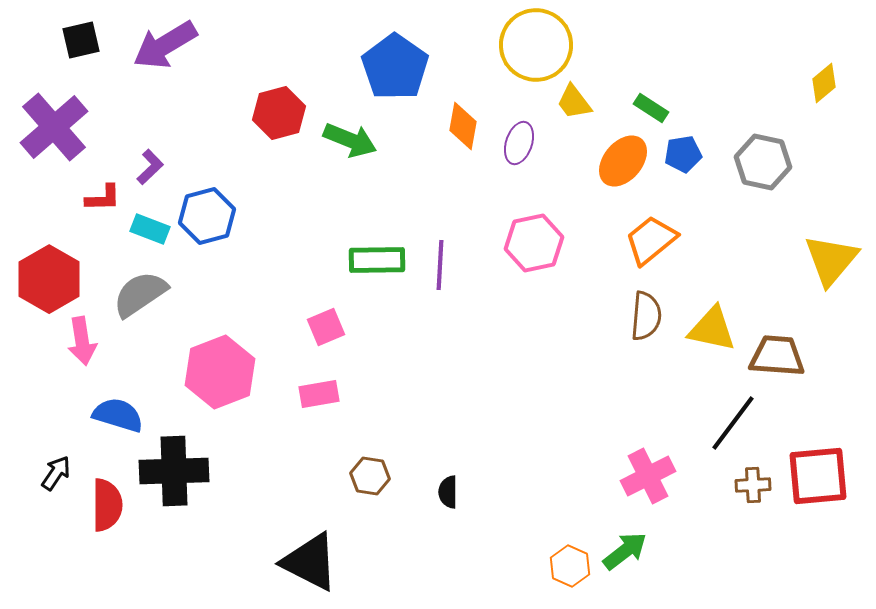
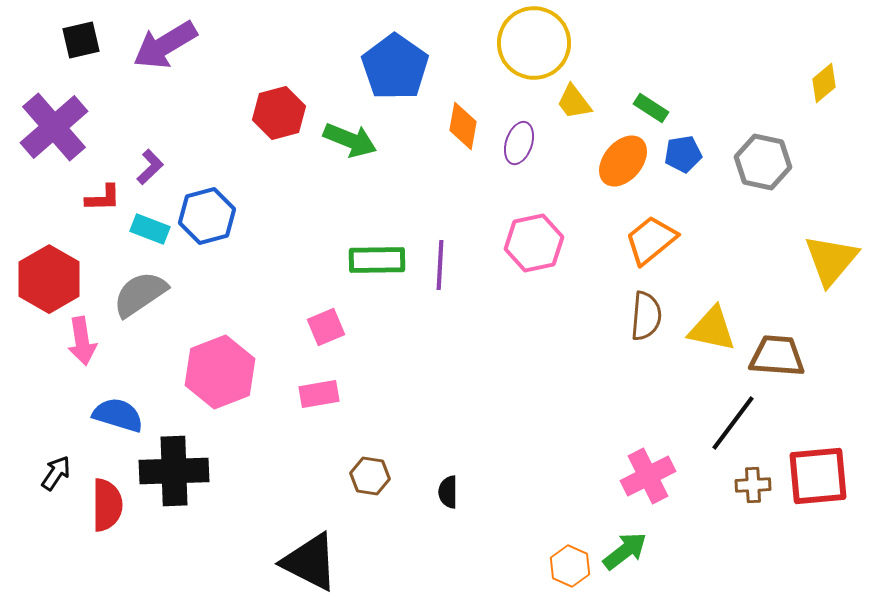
yellow circle at (536, 45): moved 2 px left, 2 px up
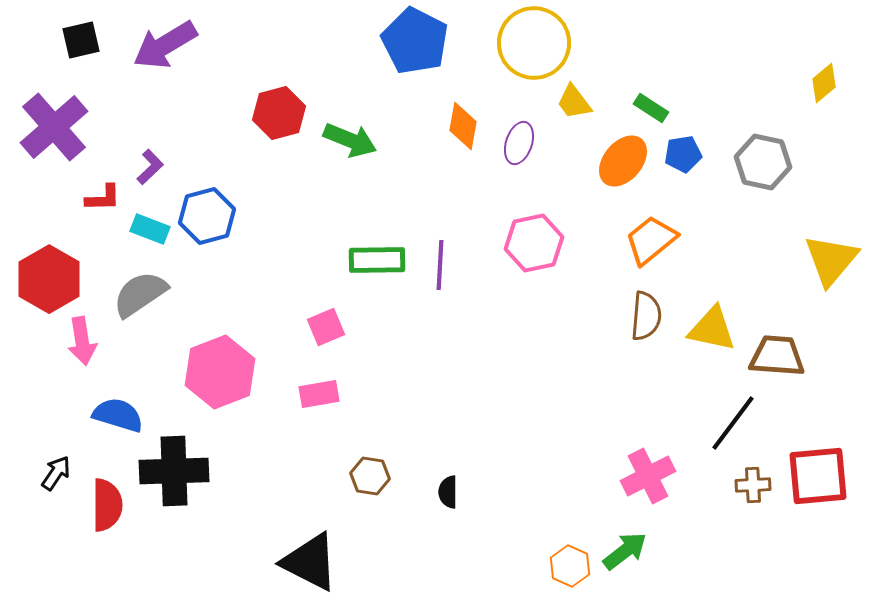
blue pentagon at (395, 67): moved 20 px right, 26 px up; rotated 8 degrees counterclockwise
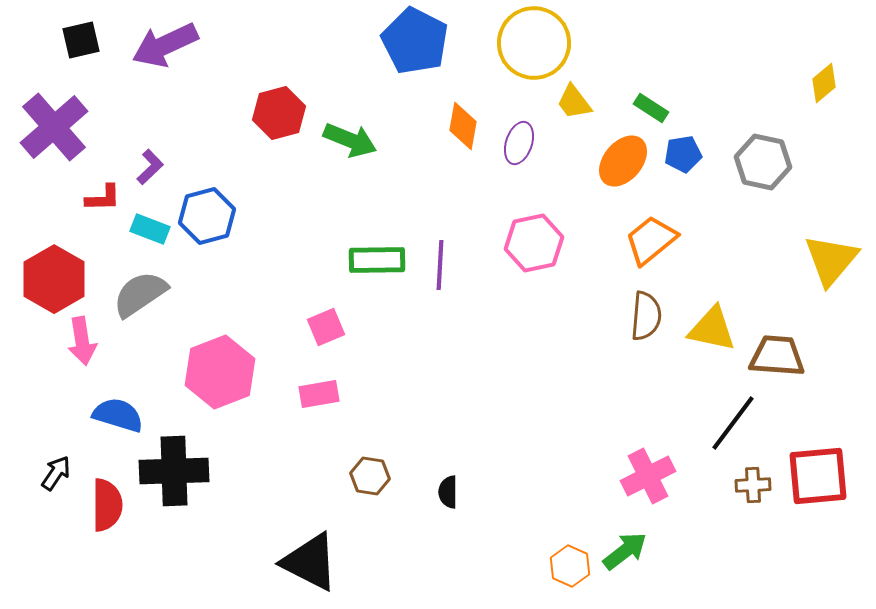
purple arrow at (165, 45): rotated 6 degrees clockwise
red hexagon at (49, 279): moved 5 px right
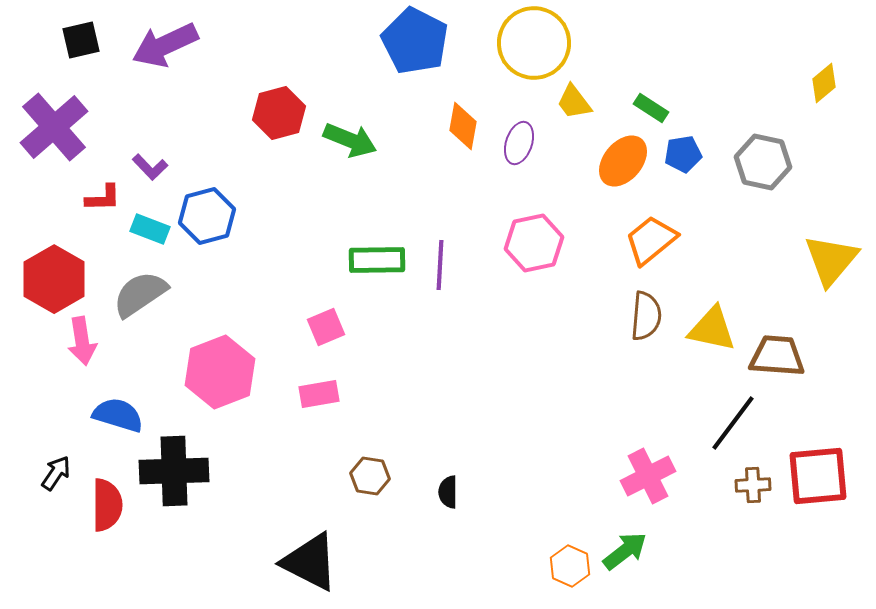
purple L-shape at (150, 167): rotated 90 degrees clockwise
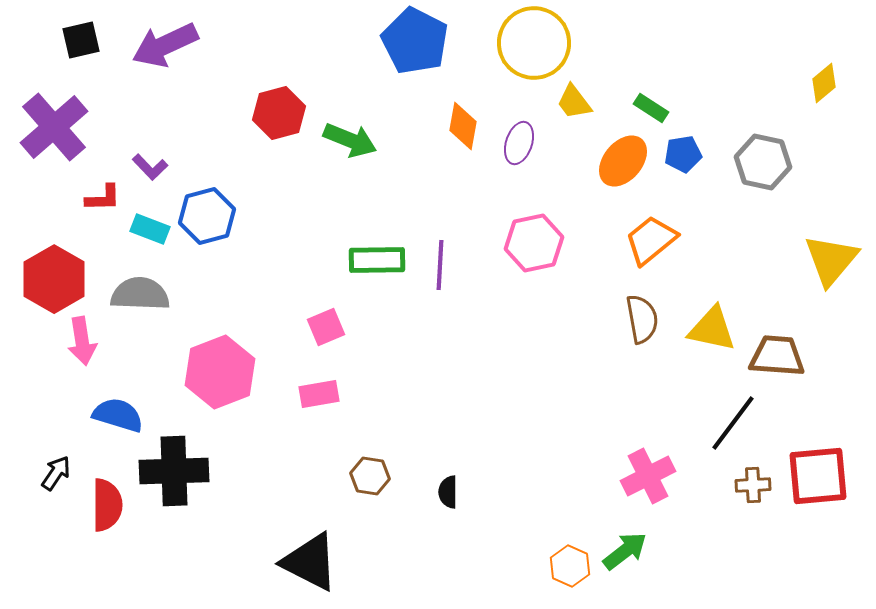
gray semicircle at (140, 294): rotated 36 degrees clockwise
brown semicircle at (646, 316): moved 4 px left, 3 px down; rotated 15 degrees counterclockwise
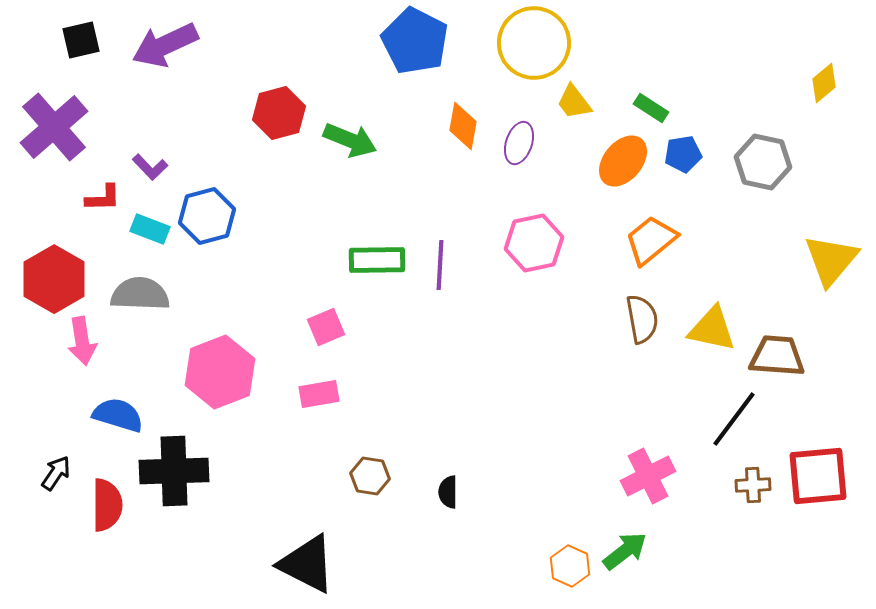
black line at (733, 423): moved 1 px right, 4 px up
black triangle at (310, 562): moved 3 px left, 2 px down
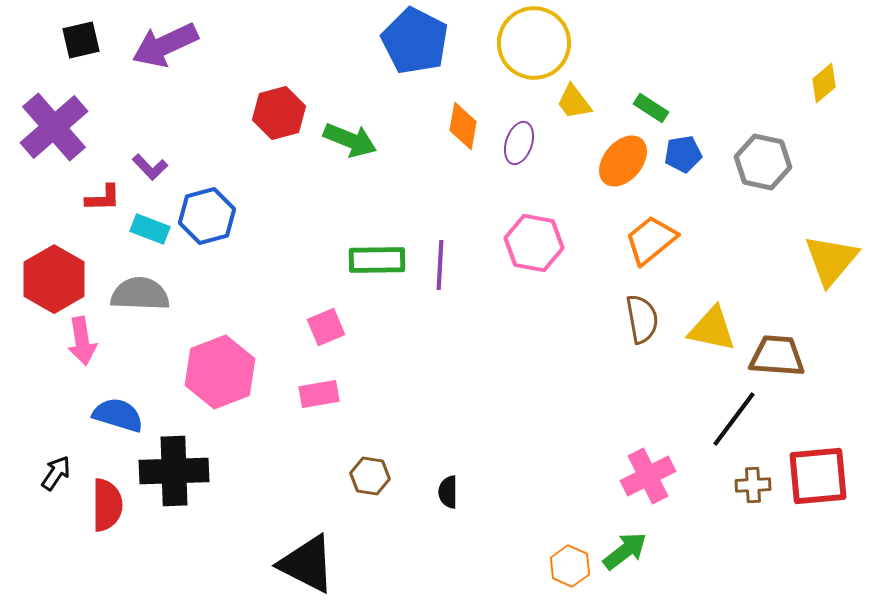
pink hexagon at (534, 243): rotated 22 degrees clockwise
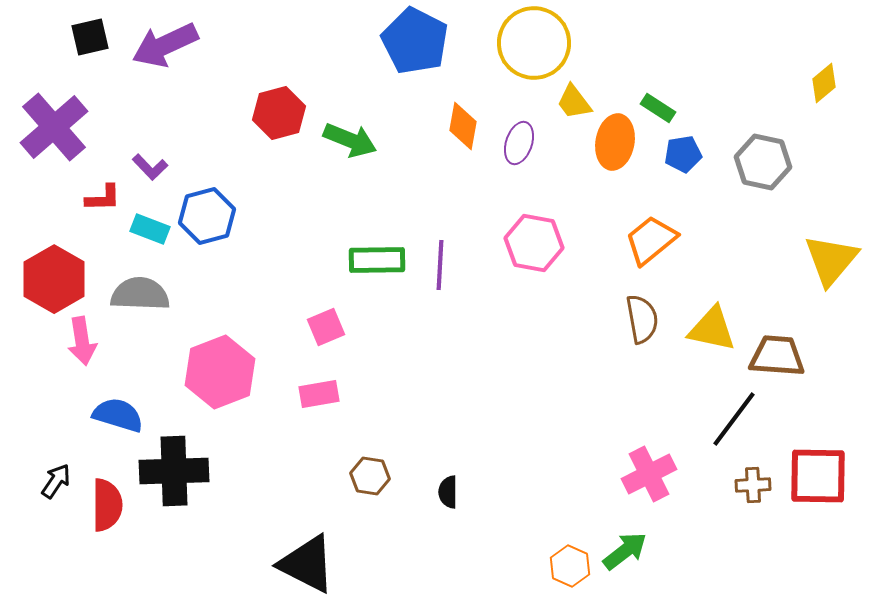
black square at (81, 40): moved 9 px right, 3 px up
green rectangle at (651, 108): moved 7 px right
orange ellipse at (623, 161): moved 8 px left, 19 px up; rotated 30 degrees counterclockwise
black arrow at (56, 473): moved 8 px down
pink cross at (648, 476): moved 1 px right, 2 px up
red square at (818, 476): rotated 6 degrees clockwise
